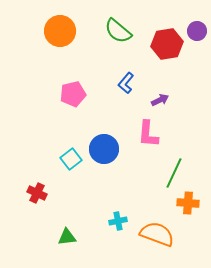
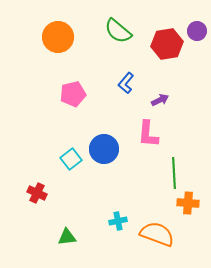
orange circle: moved 2 px left, 6 px down
green line: rotated 28 degrees counterclockwise
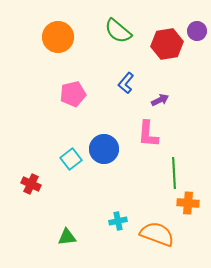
red cross: moved 6 px left, 9 px up
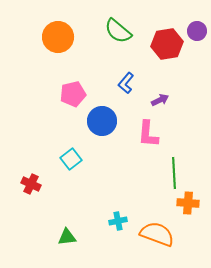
blue circle: moved 2 px left, 28 px up
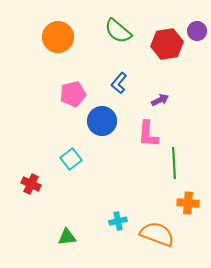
blue L-shape: moved 7 px left
green line: moved 10 px up
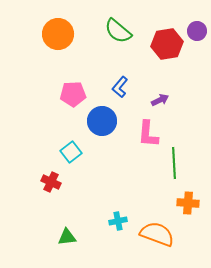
orange circle: moved 3 px up
blue L-shape: moved 1 px right, 4 px down
pink pentagon: rotated 10 degrees clockwise
cyan square: moved 7 px up
red cross: moved 20 px right, 2 px up
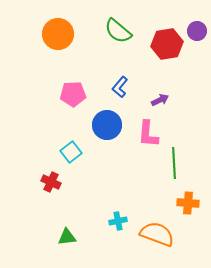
blue circle: moved 5 px right, 4 px down
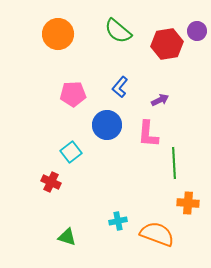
green triangle: rotated 24 degrees clockwise
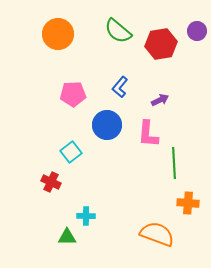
red hexagon: moved 6 px left
cyan cross: moved 32 px left, 5 px up; rotated 12 degrees clockwise
green triangle: rotated 18 degrees counterclockwise
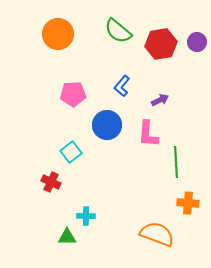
purple circle: moved 11 px down
blue L-shape: moved 2 px right, 1 px up
green line: moved 2 px right, 1 px up
